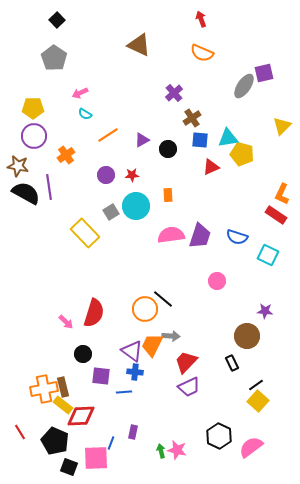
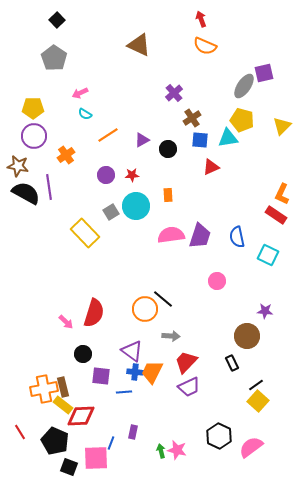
orange semicircle at (202, 53): moved 3 px right, 7 px up
yellow pentagon at (242, 154): moved 34 px up
blue semicircle at (237, 237): rotated 60 degrees clockwise
orange trapezoid at (152, 345): moved 27 px down
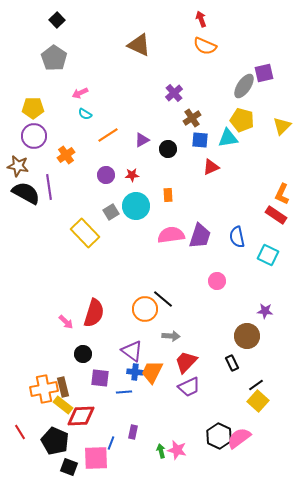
purple square at (101, 376): moved 1 px left, 2 px down
pink semicircle at (251, 447): moved 12 px left, 9 px up
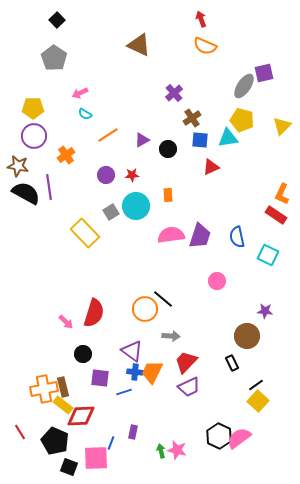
blue line at (124, 392): rotated 14 degrees counterclockwise
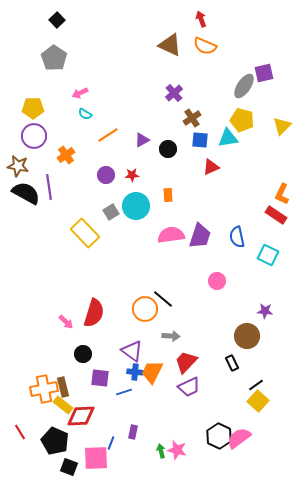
brown triangle at (139, 45): moved 31 px right
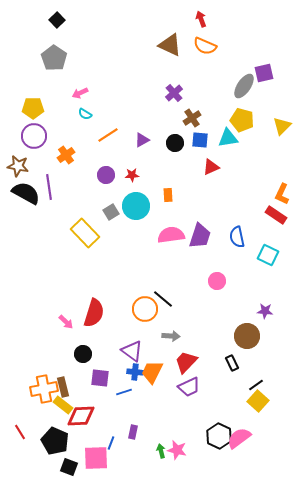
black circle at (168, 149): moved 7 px right, 6 px up
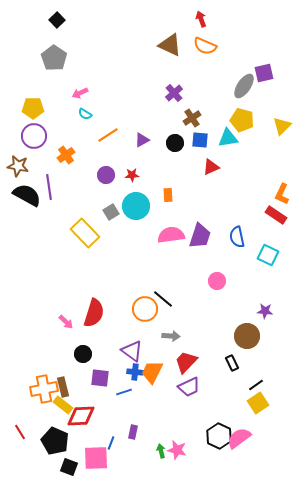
black semicircle at (26, 193): moved 1 px right, 2 px down
yellow square at (258, 401): moved 2 px down; rotated 15 degrees clockwise
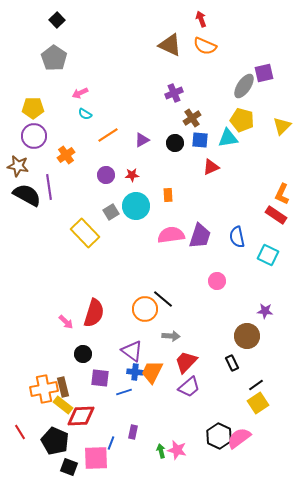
purple cross at (174, 93): rotated 18 degrees clockwise
purple trapezoid at (189, 387): rotated 15 degrees counterclockwise
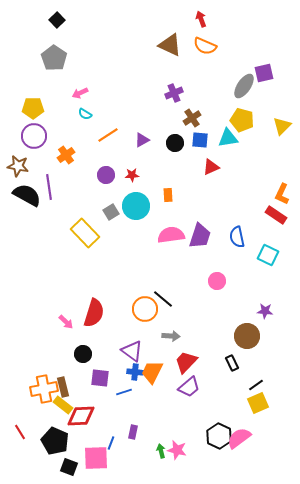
yellow square at (258, 403): rotated 10 degrees clockwise
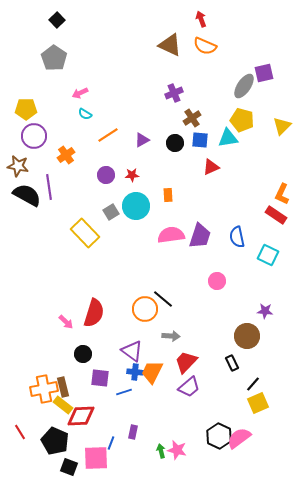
yellow pentagon at (33, 108): moved 7 px left, 1 px down
black line at (256, 385): moved 3 px left, 1 px up; rotated 14 degrees counterclockwise
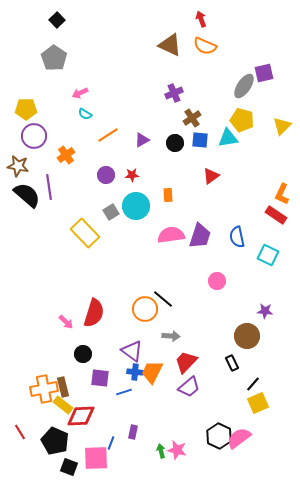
red triangle at (211, 167): moved 9 px down; rotated 12 degrees counterclockwise
black semicircle at (27, 195): rotated 12 degrees clockwise
